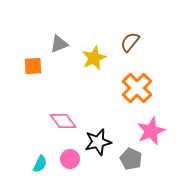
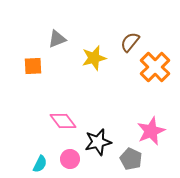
gray triangle: moved 2 px left, 5 px up
yellow star: rotated 10 degrees clockwise
orange cross: moved 18 px right, 21 px up
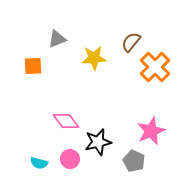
brown semicircle: moved 1 px right
yellow star: rotated 10 degrees clockwise
pink diamond: moved 3 px right
gray pentagon: moved 3 px right, 2 px down
cyan semicircle: moved 1 px left, 1 px up; rotated 78 degrees clockwise
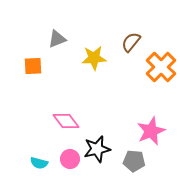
orange cross: moved 6 px right
black star: moved 1 px left, 7 px down
gray pentagon: rotated 20 degrees counterclockwise
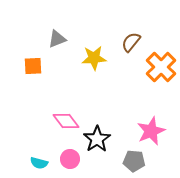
black star: moved 10 px up; rotated 20 degrees counterclockwise
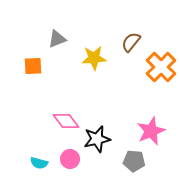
black star: rotated 20 degrees clockwise
